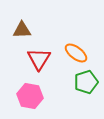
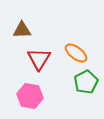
green pentagon: rotated 10 degrees counterclockwise
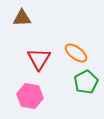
brown triangle: moved 12 px up
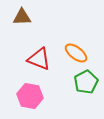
brown triangle: moved 1 px up
red triangle: rotated 40 degrees counterclockwise
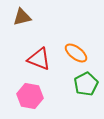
brown triangle: rotated 12 degrees counterclockwise
green pentagon: moved 2 px down
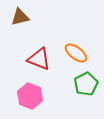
brown triangle: moved 2 px left
pink hexagon: rotated 10 degrees clockwise
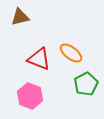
orange ellipse: moved 5 px left
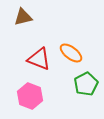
brown triangle: moved 3 px right
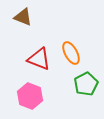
brown triangle: rotated 36 degrees clockwise
orange ellipse: rotated 25 degrees clockwise
